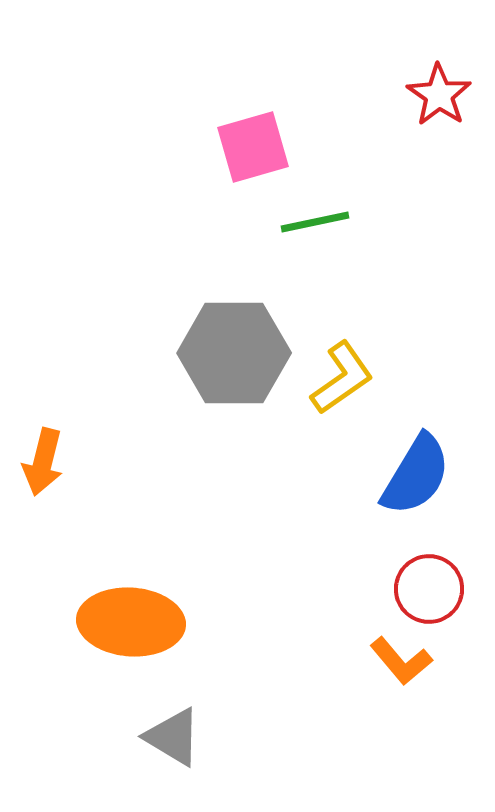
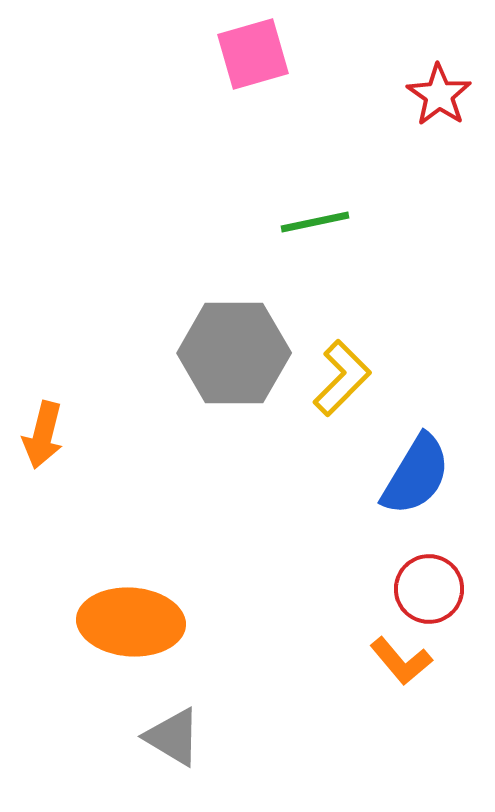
pink square: moved 93 px up
yellow L-shape: rotated 10 degrees counterclockwise
orange arrow: moved 27 px up
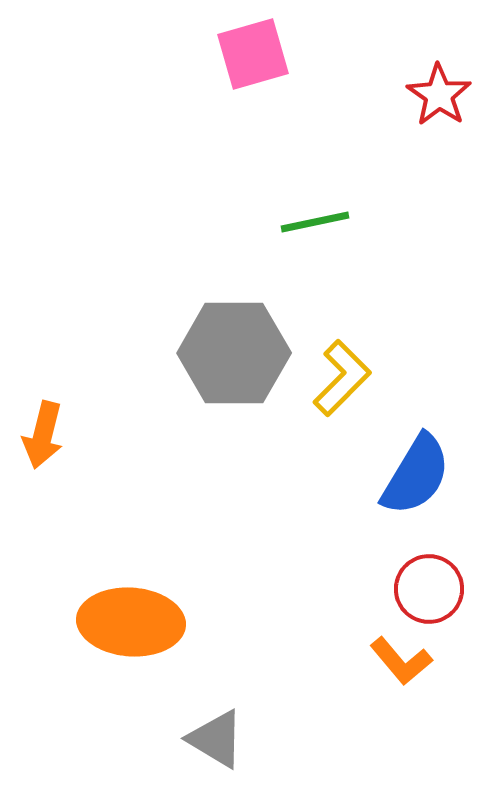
gray triangle: moved 43 px right, 2 px down
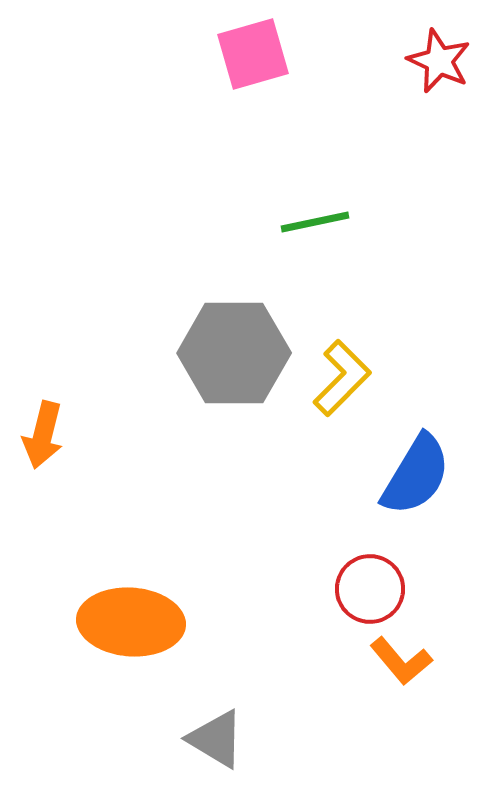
red star: moved 34 px up; rotated 10 degrees counterclockwise
red circle: moved 59 px left
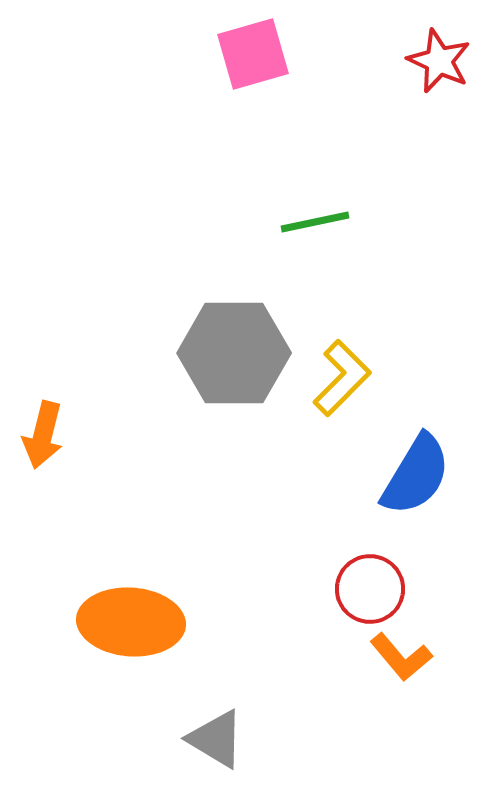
orange L-shape: moved 4 px up
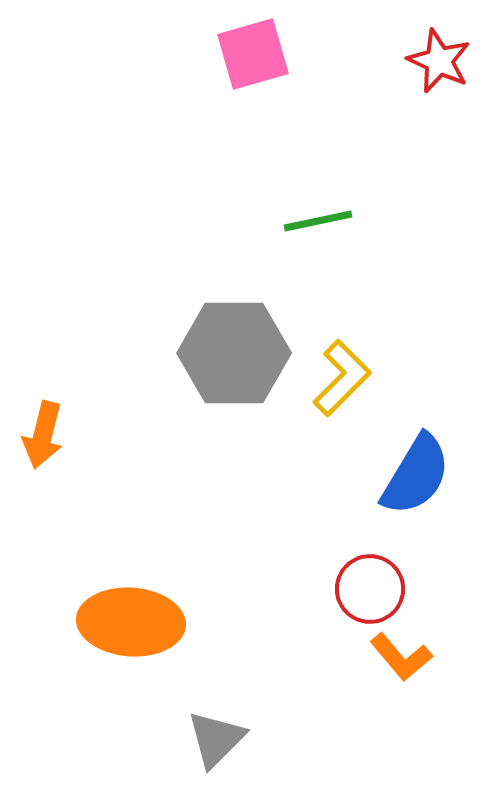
green line: moved 3 px right, 1 px up
gray triangle: rotated 44 degrees clockwise
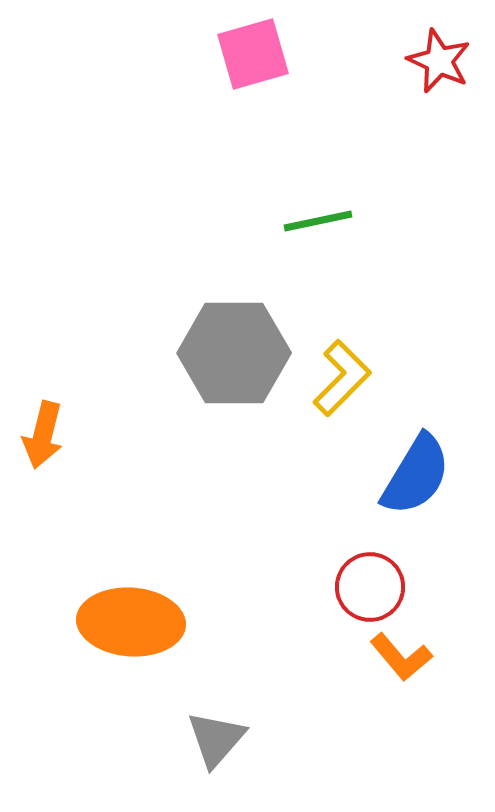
red circle: moved 2 px up
gray triangle: rotated 4 degrees counterclockwise
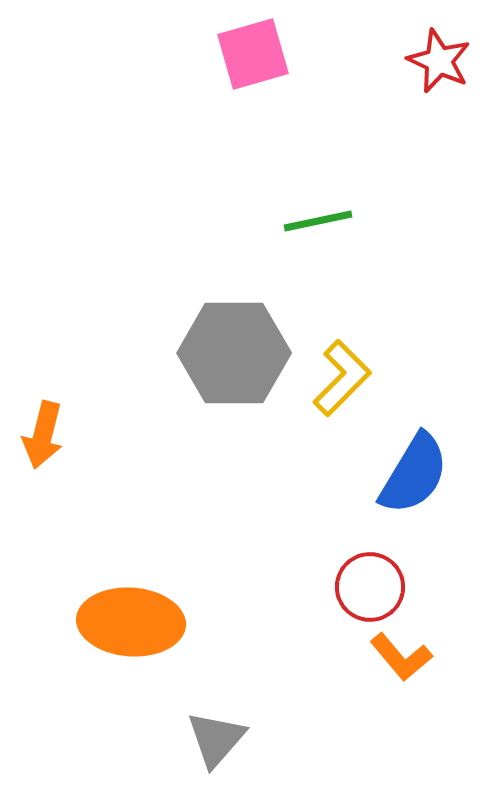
blue semicircle: moved 2 px left, 1 px up
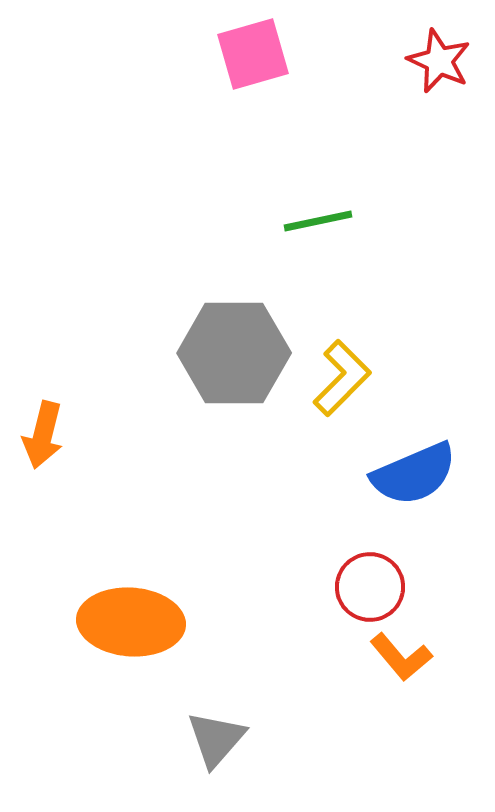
blue semicircle: rotated 36 degrees clockwise
